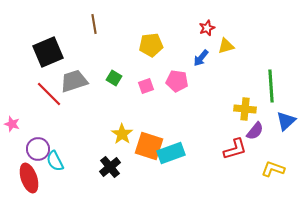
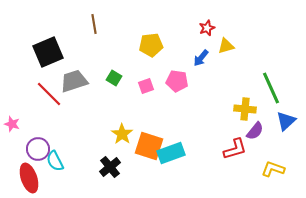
green line: moved 2 px down; rotated 20 degrees counterclockwise
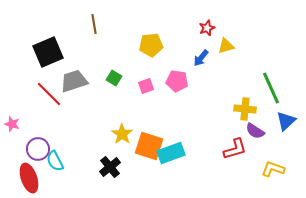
purple semicircle: rotated 84 degrees clockwise
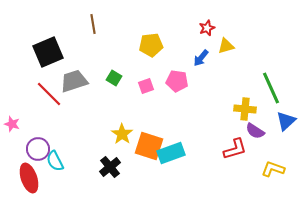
brown line: moved 1 px left
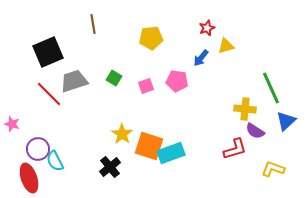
yellow pentagon: moved 7 px up
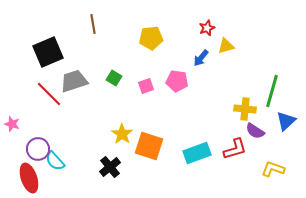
green line: moved 1 px right, 3 px down; rotated 40 degrees clockwise
cyan rectangle: moved 26 px right
cyan semicircle: rotated 15 degrees counterclockwise
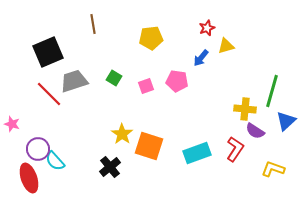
red L-shape: rotated 40 degrees counterclockwise
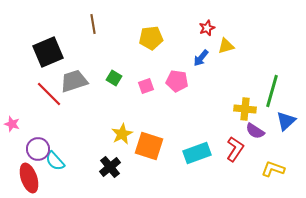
yellow star: rotated 10 degrees clockwise
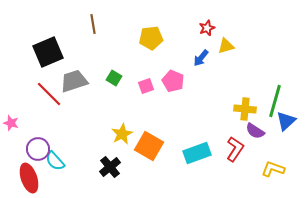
pink pentagon: moved 4 px left; rotated 15 degrees clockwise
green line: moved 3 px right, 10 px down
pink star: moved 1 px left, 1 px up
orange square: rotated 12 degrees clockwise
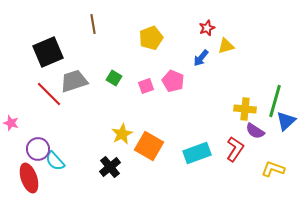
yellow pentagon: rotated 15 degrees counterclockwise
